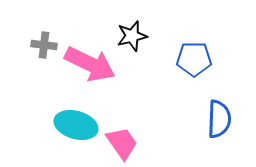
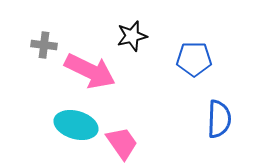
pink arrow: moved 7 px down
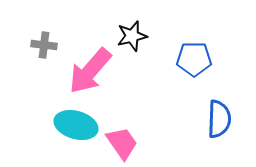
pink arrow: rotated 105 degrees clockwise
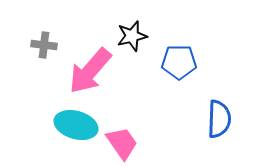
blue pentagon: moved 15 px left, 3 px down
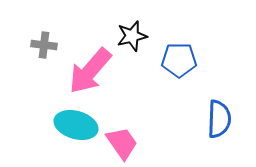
blue pentagon: moved 2 px up
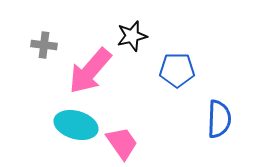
blue pentagon: moved 2 px left, 10 px down
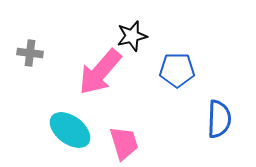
gray cross: moved 14 px left, 8 px down
pink arrow: moved 10 px right, 1 px down
cyan ellipse: moved 6 px left, 5 px down; rotated 21 degrees clockwise
pink trapezoid: moved 2 px right; rotated 18 degrees clockwise
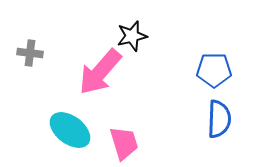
blue pentagon: moved 37 px right
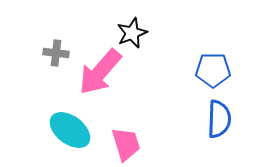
black star: moved 3 px up; rotated 8 degrees counterclockwise
gray cross: moved 26 px right
blue pentagon: moved 1 px left
pink trapezoid: moved 2 px right, 1 px down
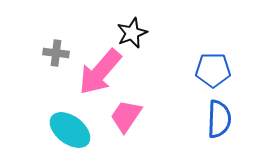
pink trapezoid: moved 28 px up; rotated 129 degrees counterclockwise
